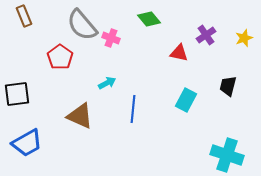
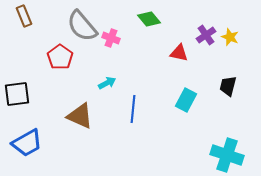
gray semicircle: moved 1 px down
yellow star: moved 14 px left, 1 px up; rotated 30 degrees counterclockwise
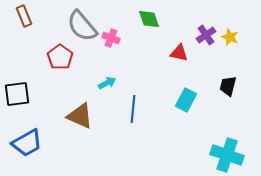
green diamond: rotated 20 degrees clockwise
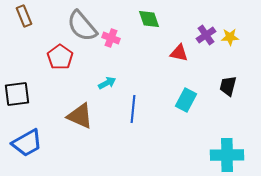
yellow star: rotated 24 degrees counterclockwise
cyan cross: rotated 20 degrees counterclockwise
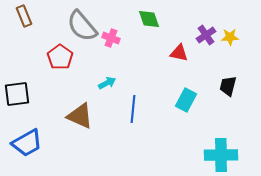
cyan cross: moved 6 px left
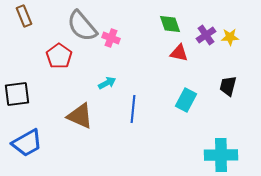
green diamond: moved 21 px right, 5 px down
red pentagon: moved 1 px left, 1 px up
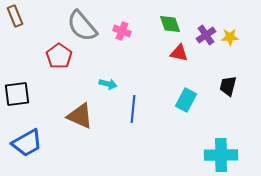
brown rectangle: moved 9 px left
pink cross: moved 11 px right, 7 px up
cyan arrow: moved 1 px right, 1 px down; rotated 42 degrees clockwise
